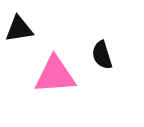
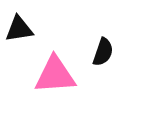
black semicircle: moved 1 px right, 3 px up; rotated 144 degrees counterclockwise
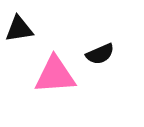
black semicircle: moved 3 px left, 2 px down; rotated 48 degrees clockwise
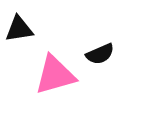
pink triangle: rotated 12 degrees counterclockwise
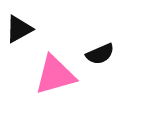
black triangle: rotated 20 degrees counterclockwise
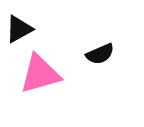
pink triangle: moved 15 px left, 1 px up
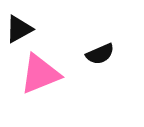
pink triangle: rotated 6 degrees counterclockwise
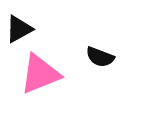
black semicircle: moved 3 px down; rotated 44 degrees clockwise
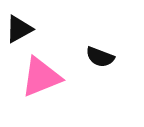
pink triangle: moved 1 px right, 3 px down
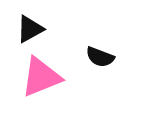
black triangle: moved 11 px right
